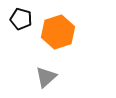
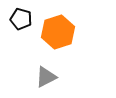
gray triangle: rotated 15 degrees clockwise
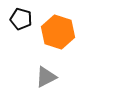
orange hexagon: rotated 24 degrees counterclockwise
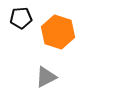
black pentagon: moved 1 px up; rotated 20 degrees counterclockwise
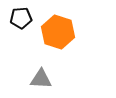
gray triangle: moved 5 px left, 2 px down; rotated 30 degrees clockwise
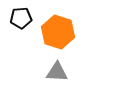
gray triangle: moved 16 px right, 7 px up
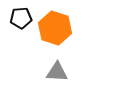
orange hexagon: moved 3 px left, 4 px up
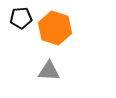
gray triangle: moved 8 px left, 1 px up
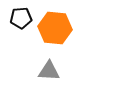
orange hexagon: rotated 12 degrees counterclockwise
